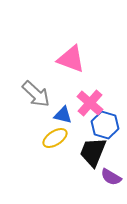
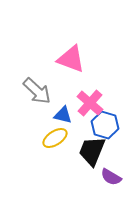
gray arrow: moved 1 px right, 3 px up
black trapezoid: moved 1 px left, 1 px up
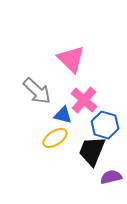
pink triangle: rotated 24 degrees clockwise
pink cross: moved 6 px left, 3 px up
purple semicircle: rotated 135 degrees clockwise
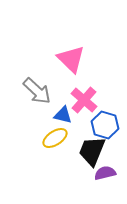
purple semicircle: moved 6 px left, 4 px up
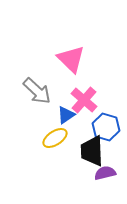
blue triangle: moved 3 px right; rotated 48 degrees counterclockwise
blue hexagon: moved 1 px right, 2 px down
black trapezoid: rotated 24 degrees counterclockwise
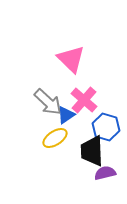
gray arrow: moved 11 px right, 11 px down
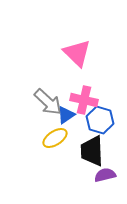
pink triangle: moved 6 px right, 6 px up
pink cross: rotated 28 degrees counterclockwise
blue hexagon: moved 6 px left, 7 px up
purple semicircle: moved 2 px down
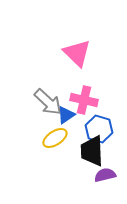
blue hexagon: moved 1 px left, 9 px down
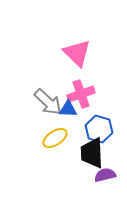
pink cross: moved 3 px left, 6 px up; rotated 32 degrees counterclockwise
blue triangle: moved 2 px right, 6 px up; rotated 36 degrees clockwise
black trapezoid: moved 2 px down
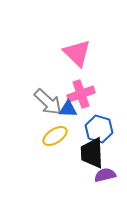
yellow ellipse: moved 2 px up
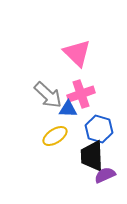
gray arrow: moved 7 px up
black trapezoid: moved 3 px down
purple semicircle: rotated 10 degrees counterclockwise
